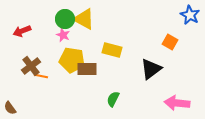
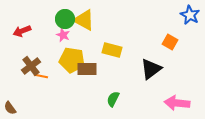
yellow triangle: moved 1 px down
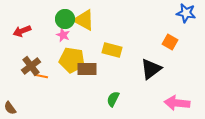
blue star: moved 4 px left, 2 px up; rotated 18 degrees counterclockwise
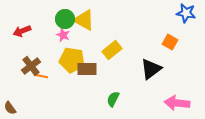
yellow rectangle: rotated 54 degrees counterclockwise
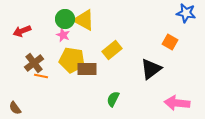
brown cross: moved 3 px right, 3 px up
brown semicircle: moved 5 px right
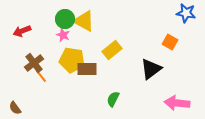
yellow triangle: moved 1 px down
orange line: rotated 40 degrees clockwise
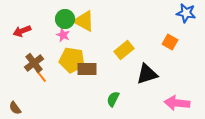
yellow rectangle: moved 12 px right
black triangle: moved 4 px left, 5 px down; rotated 20 degrees clockwise
